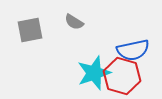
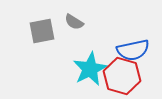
gray square: moved 12 px right, 1 px down
cyan star: moved 4 px left, 4 px up; rotated 8 degrees counterclockwise
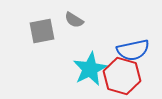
gray semicircle: moved 2 px up
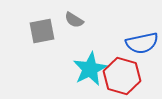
blue semicircle: moved 9 px right, 7 px up
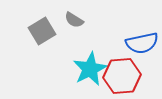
gray square: rotated 20 degrees counterclockwise
red hexagon: rotated 21 degrees counterclockwise
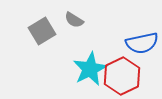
red hexagon: rotated 21 degrees counterclockwise
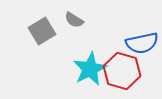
red hexagon: moved 5 px up; rotated 18 degrees counterclockwise
